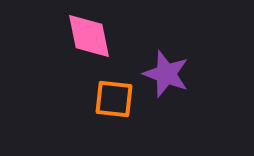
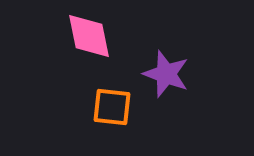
orange square: moved 2 px left, 8 px down
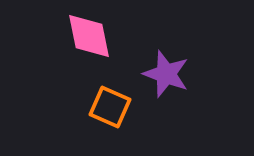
orange square: moved 2 px left; rotated 18 degrees clockwise
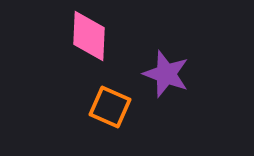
pink diamond: rotated 14 degrees clockwise
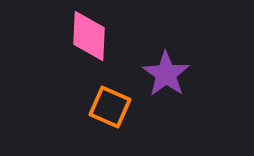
purple star: rotated 15 degrees clockwise
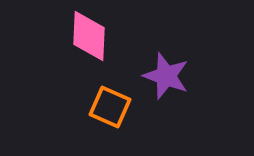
purple star: moved 2 px down; rotated 15 degrees counterclockwise
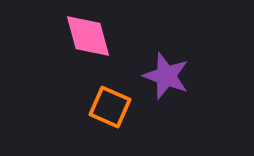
pink diamond: moved 1 px left; rotated 18 degrees counterclockwise
